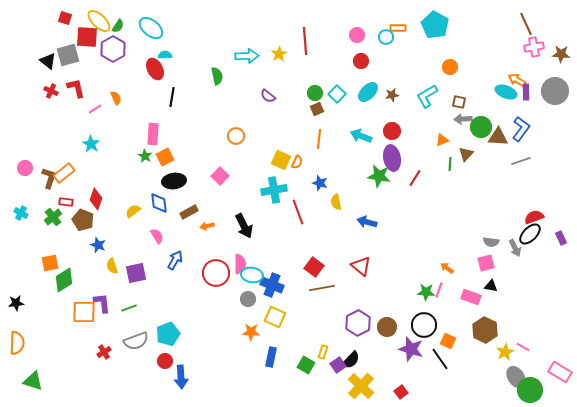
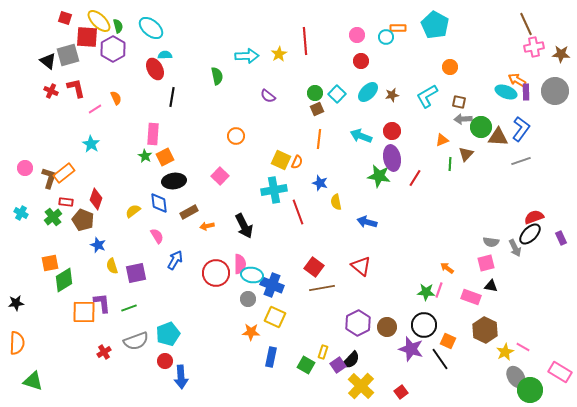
green semicircle at (118, 26): rotated 48 degrees counterclockwise
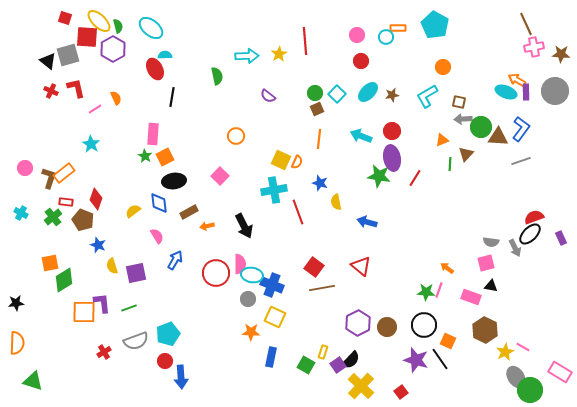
orange circle at (450, 67): moved 7 px left
purple star at (411, 349): moved 5 px right, 11 px down
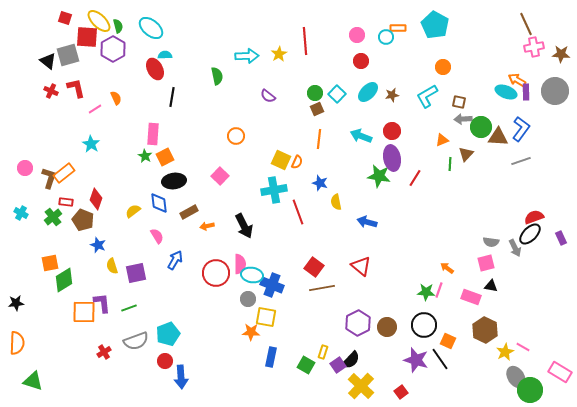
yellow square at (275, 317): moved 9 px left; rotated 15 degrees counterclockwise
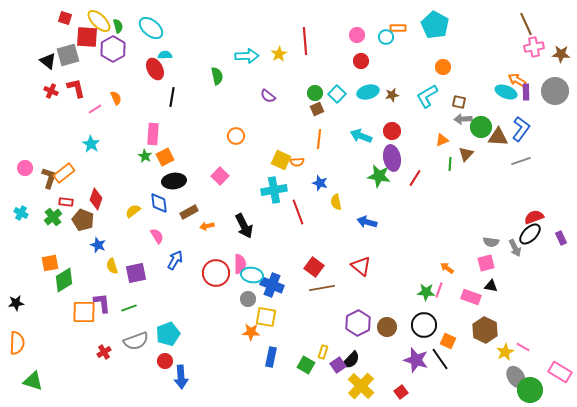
cyan ellipse at (368, 92): rotated 30 degrees clockwise
orange semicircle at (297, 162): rotated 64 degrees clockwise
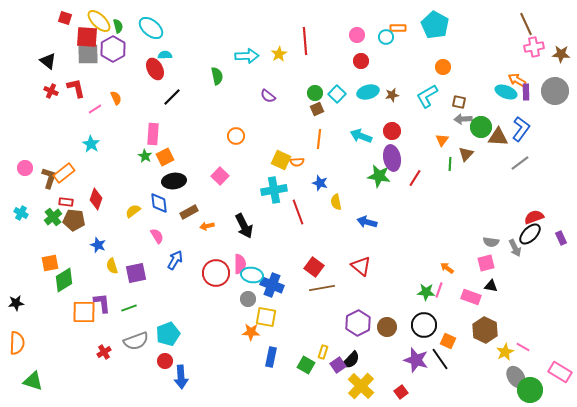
gray square at (68, 55): moved 20 px right, 1 px up; rotated 15 degrees clockwise
black line at (172, 97): rotated 36 degrees clockwise
orange triangle at (442, 140): rotated 32 degrees counterclockwise
gray line at (521, 161): moved 1 px left, 2 px down; rotated 18 degrees counterclockwise
brown pentagon at (83, 220): moved 9 px left; rotated 15 degrees counterclockwise
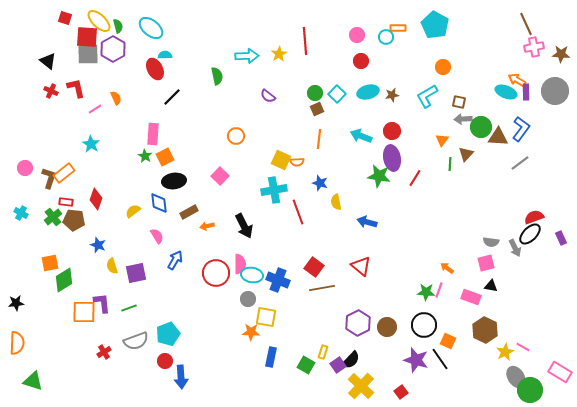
blue cross at (272, 285): moved 6 px right, 5 px up
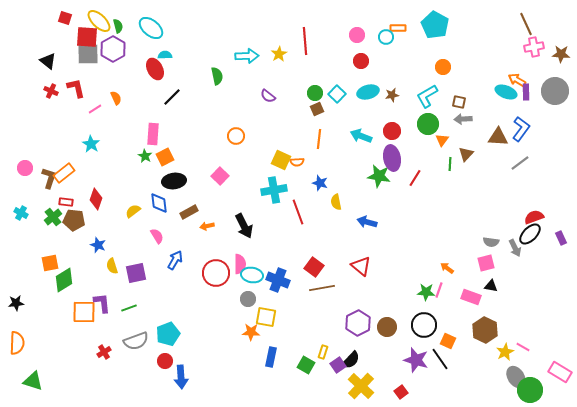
green circle at (481, 127): moved 53 px left, 3 px up
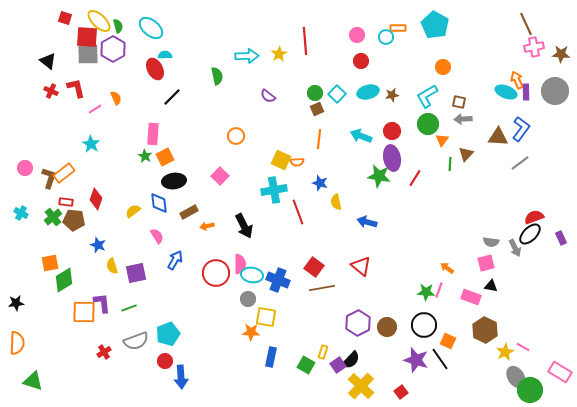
orange arrow at (517, 80): rotated 36 degrees clockwise
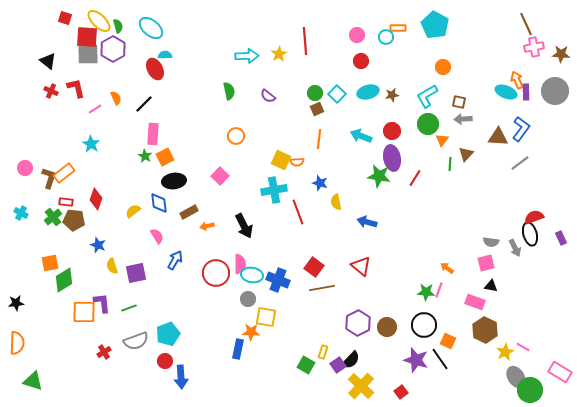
green semicircle at (217, 76): moved 12 px right, 15 px down
black line at (172, 97): moved 28 px left, 7 px down
black ellipse at (530, 234): rotated 60 degrees counterclockwise
pink rectangle at (471, 297): moved 4 px right, 5 px down
blue rectangle at (271, 357): moved 33 px left, 8 px up
